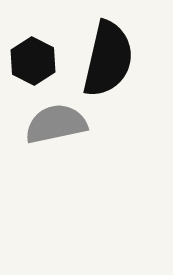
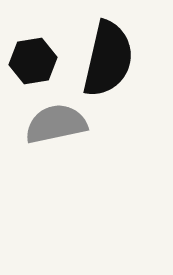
black hexagon: rotated 24 degrees clockwise
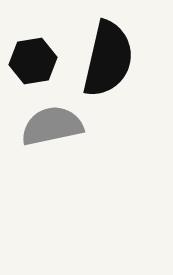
gray semicircle: moved 4 px left, 2 px down
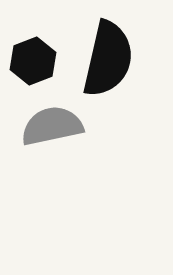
black hexagon: rotated 12 degrees counterclockwise
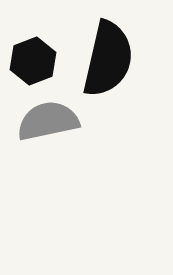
gray semicircle: moved 4 px left, 5 px up
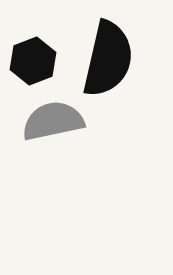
gray semicircle: moved 5 px right
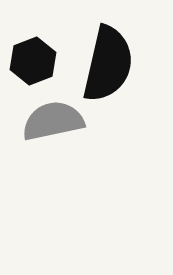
black semicircle: moved 5 px down
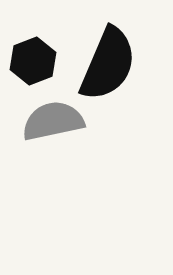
black semicircle: rotated 10 degrees clockwise
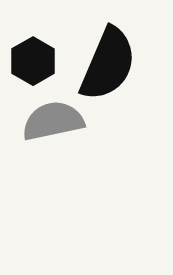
black hexagon: rotated 9 degrees counterclockwise
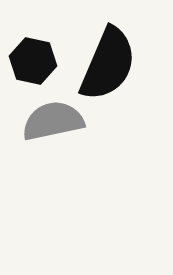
black hexagon: rotated 18 degrees counterclockwise
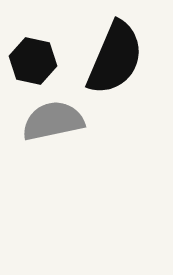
black semicircle: moved 7 px right, 6 px up
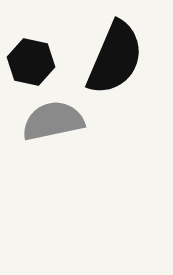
black hexagon: moved 2 px left, 1 px down
